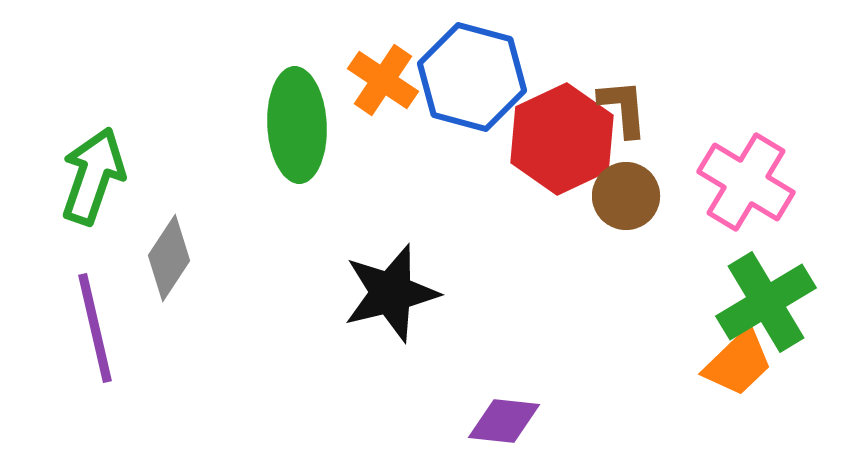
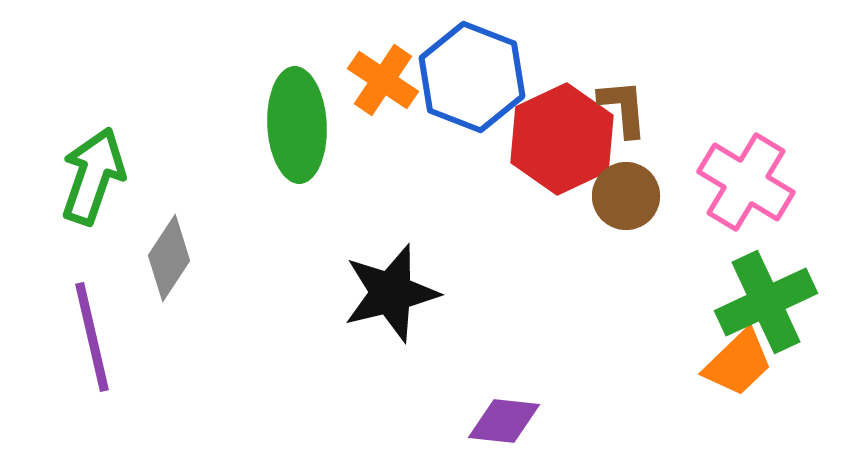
blue hexagon: rotated 6 degrees clockwise
green cross: rotated 6 degrees clockwise
purple line: moved 3 px left, 9 px down
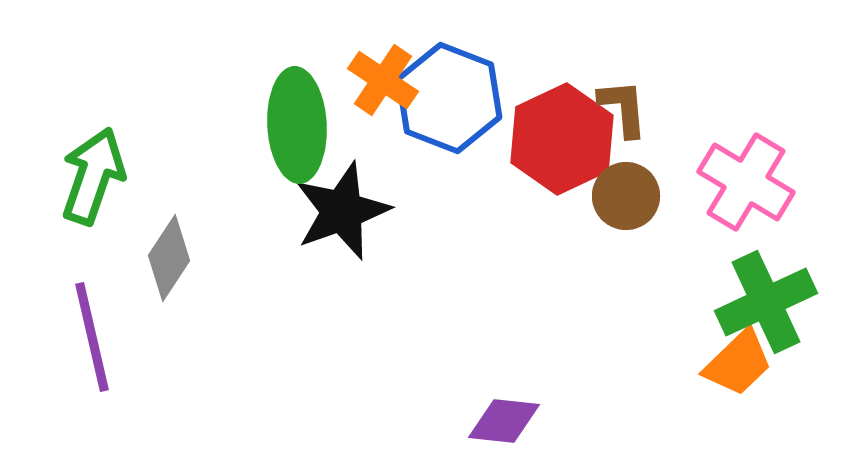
blue hexagon: moved 23 px left, 21 px down
black star: moved 49 px left, 82 px up; rotated 6 degrees counterclockwise
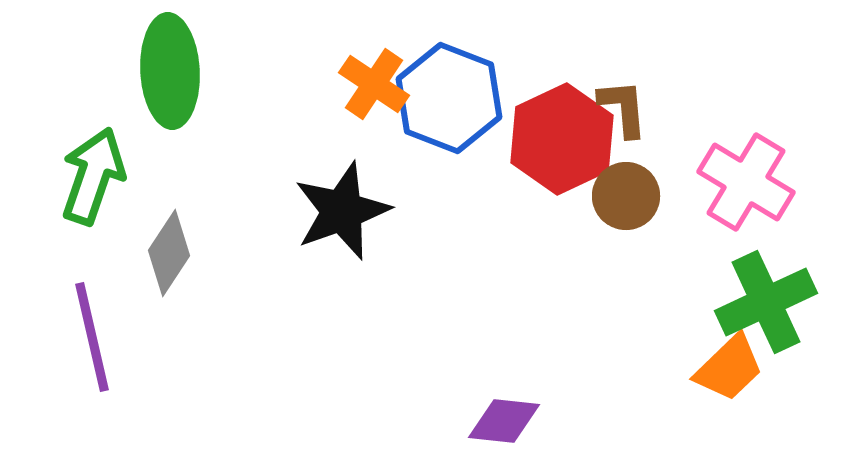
orange cross: moved 9 px left, 4 px down
green ellipse: moved 127 px left, 54 px up
gray diamond: moved 5 px up
orange trapezoid: moved 9 px left, 5 px down
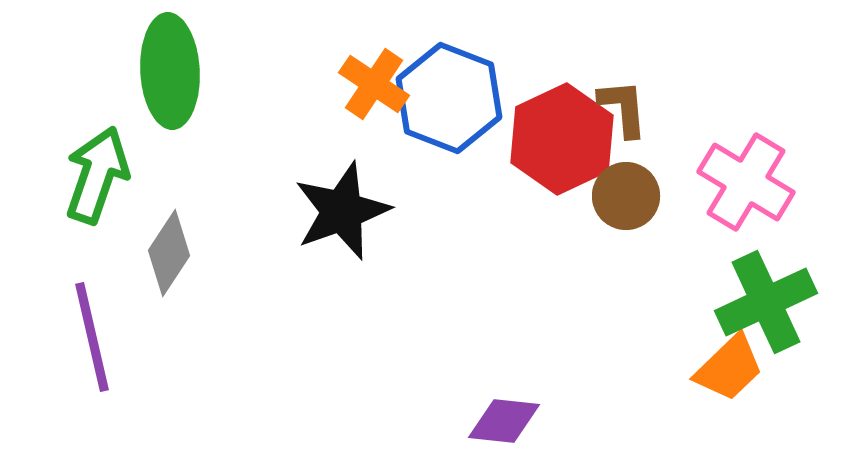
green arrow: moved 4 px right, 1 px up
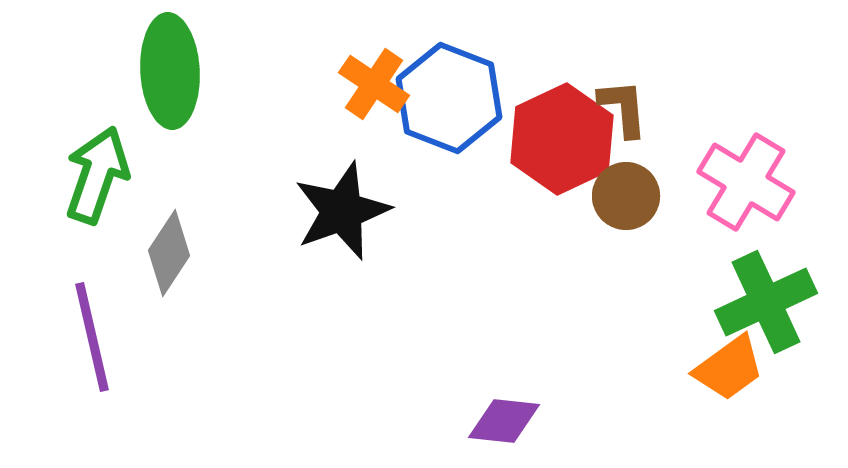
orange trapezoid: rotated 8 degrees clockwise
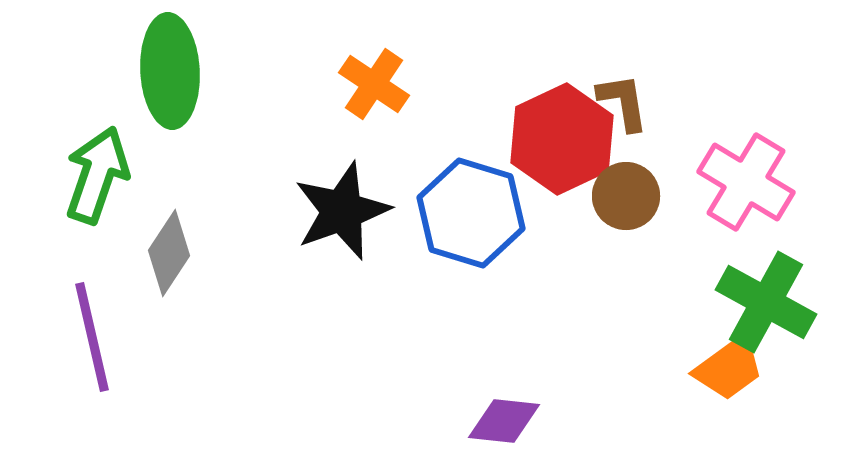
blue hexagon: moved 22 px right, 115 px down; rotated 4 degrees counterclockwise
brown L-shape: moved 6 px up; rotated 4 degrees counterclockwise
green cross: rotated 36 degrees counterclockwise
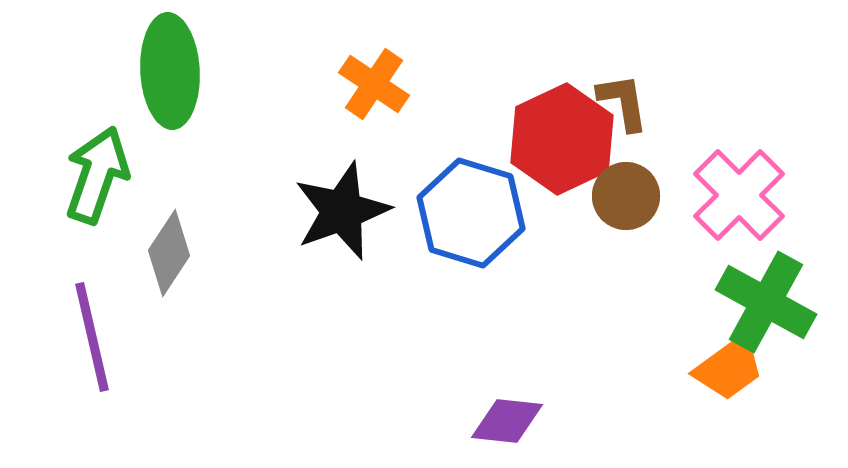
pink cross: moved 7 px left, 13 px down; rotated 14 degrees clockwise
purple diamond: moved 3 px right
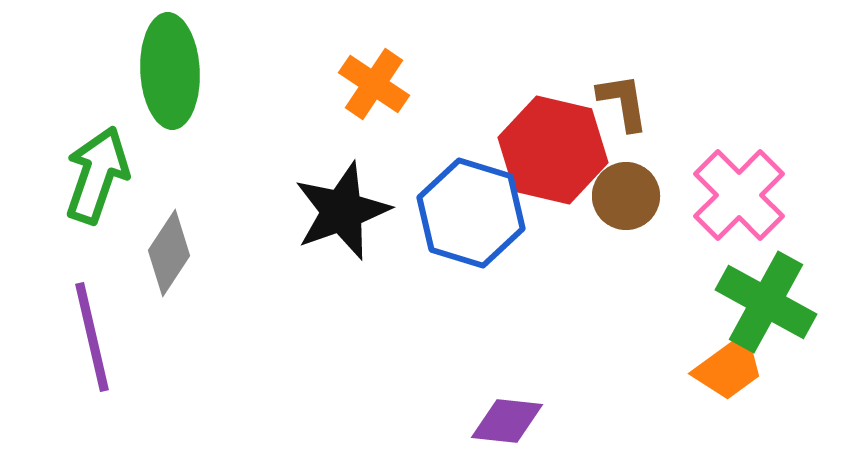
red hexagon: moved 9 px left, 11 px down; rotated 22 degrees counterclockwise
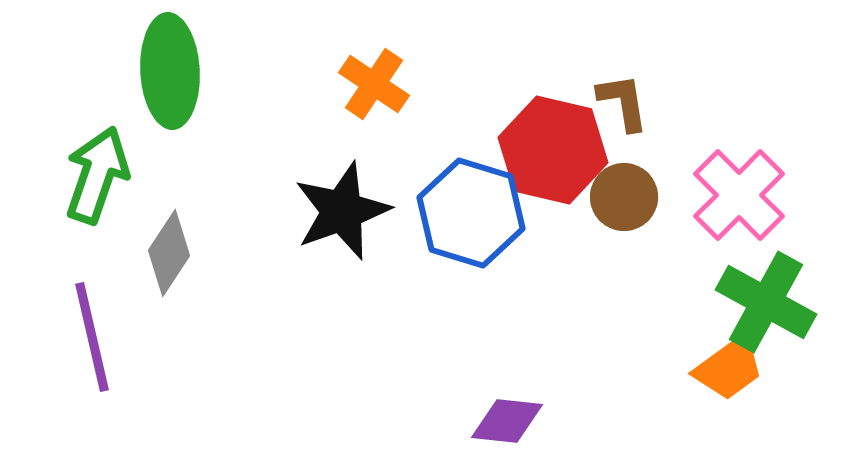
brown circle: moved 2 px left, 1 px down
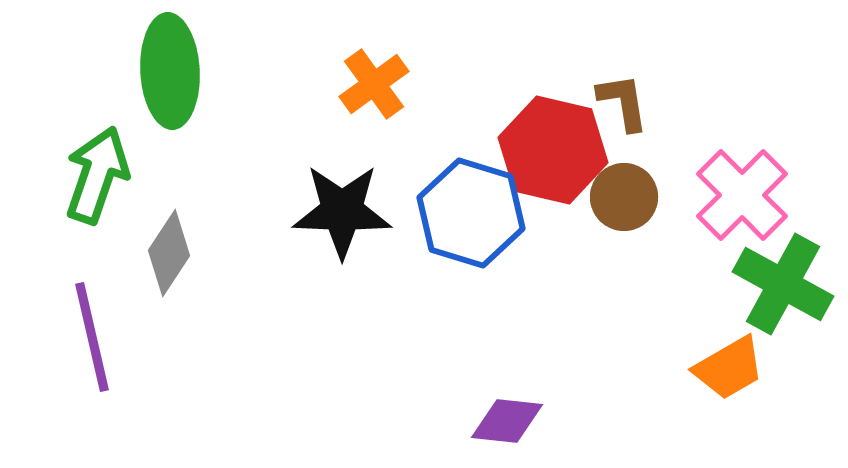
orange cross: rotated 20 degrees clockwise
pink cross: moved 3 px right
black star: rotated 22 degrees clockwise
green cross: moved 17 px right, 18 px up
orange trapezoid: rotated 6 degrees clockwise
